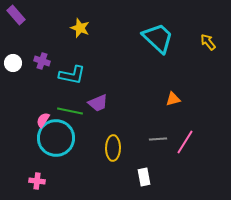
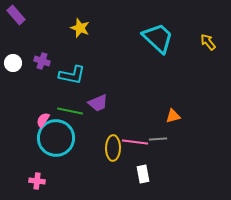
orange triangle: moved 17 px down
pink line: moved 50 px left; rotated 65 degrees clockwise
white rectangle: moved 1 px left, 3 px up
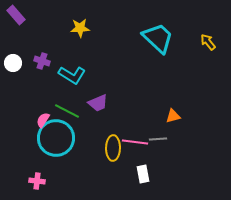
yellow star: rotated 24 degrees counterclockwise
cyan L-shape: rotated 20 degrees clockwise
green line: moved 3 px left; rotated 15 degrees clockwise
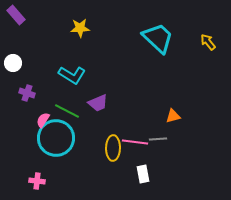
purple cross: moved 15 px left, 32 px down
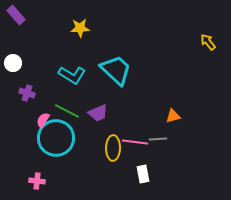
cyan trapezoid: moved 42 px left, 32 px down
purple trapezoid: moved 10 px down
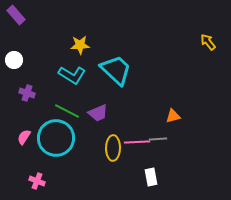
yellow star: moved 17 px down
white circle: moved 1 px right, 3 px up
pink semicircle: moved 19 px left, 17 px down
pink line: moved 2 px right; rotated 10 degrees counterclockwise
white rectangle: moved 8 px right, 3 px down
pink cross: rotated 14 degrees clockwise
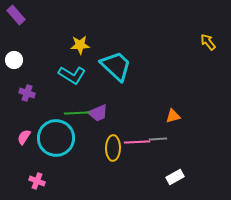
cyan trapezoid: moved 4 px up
green line: moved 10 px right, 2 px down; rotated 30 degrees counterclockwise
white rectangle: moved 24 px right; rotated 72 degrees clockwise
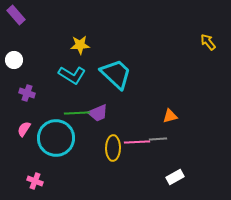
cyan trapezoid: moved 8 px down
orange triangle: moved 3 px left
pink semicircle: moved 8 px up
pink cross: moved 2 px left
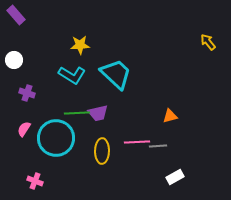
purple trapezoid: rotated 10 degrees clockwise
gray line: moved 7 px down
yellow ellipse: moved 11 px left, 3 px down
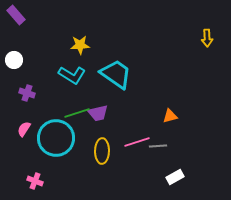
yellow arrow: moved 1 px left, 4 px up; rotated 144 degrees counterclockwise
cyan trapezoid: rotated 8 degrees counterclockwise
green line: rotated 15 degrees counterclockwise
pink line: rotated 15 degrees counterclockwise
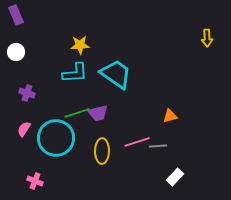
purple rectangle: rotated 18 degrees clockwise
white circle: moved 2 px right, 8 px up
cyan L-shape: moved 3 px right, 2 px up; rotated 36 degrees counterclockwise
white rectangle: rotated 18 degrees counterclockwise
